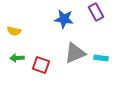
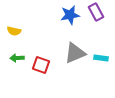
blue star: moved 6 px right, 4 px up; rotated 18 degrees counterclockwise
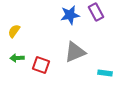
yellow semicircle: rotated 112 degrees clockwise
gray triangle: moved 1 px up
cyan rectangle: moved 4 px right, 15 px down
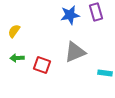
purple rectangle: rotated 12 degrees clockwise
red square: moved 1 px right
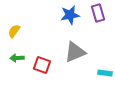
purple rectangle: moved 2 px right, 1 px down
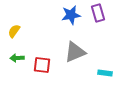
blue star: moved 1 px right
red square: rotated 12 degrees counterclockwise
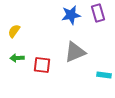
cyan rectangle: moved 1 px left, 2 px down
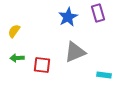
blue star: moved 3 px left, 2 px down; rotated 18 degrees counterclockwise
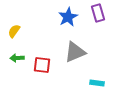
cyan rectangle: moved 7 px left, 8 px down
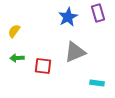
red square: moved 1 px right, 1 px down
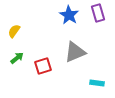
blue star: moved 1 px right, 2 px up; rotated 12 degrees counterclockwise
green arrow: rotated 144 degrees clockwise
red square: rotated 24 degrees counterclockwise
